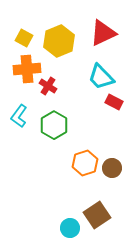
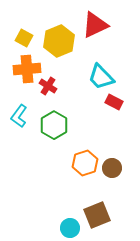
red triangle: moved 8 px left, 8 px up
brown square: rotated 12 degrees clockwise
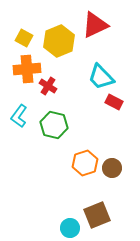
green hexagon: rotated 16 degrees counterclockwise
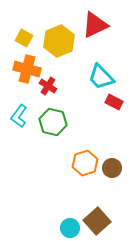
orange cross: rotated 20 degrees clockwise
green hexagon: moved 1 px left, 3 px up
brown square: moved 6 px down; rotated 20 degrees counterclockwise
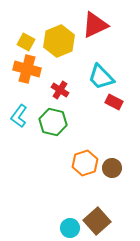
yellow square: moved 2 px right, 4 px down
red cross: moved 12 px right, 4 px down
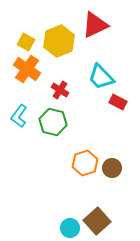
orange cross: rotated 20 degrees clockwise
red rectangle: moved 4 px right
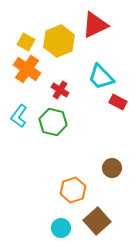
orange hexagon: moved 12 px left, 27 px down
cyan circle: moved 9 px left
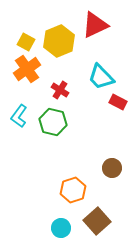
orange cross: rotated 20 degrees clockwise
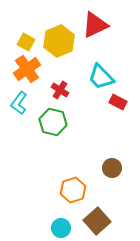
cyan L-shape: moved 13 px up
